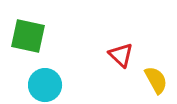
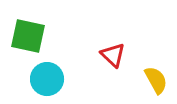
red triangle: moved 8 px left
cyan circle: moved 2 px right, 6 px up
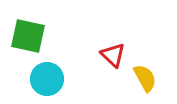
yellow semicircle: moved 11 px left, 2 px up
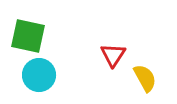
red triangle: rotated 20 degrees clockwise
cyan circle: moved 8 px left, 4 px up
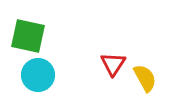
red triangle: moved 9 px down
cyan circle: moved 1 px left
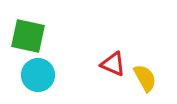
red triangle: rotated 40 degrees counterclockwise
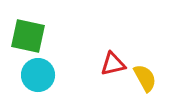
red triangle: rotated 36 degrees counterclockwise
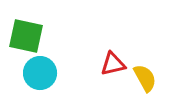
green square: moved 2 px left
cyan circle: moved 2 px right, 2 px up
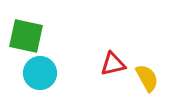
yellow semicircle: moved 2 px right
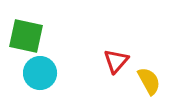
red triangle: moved 3 px right, 3 px up; rotated 36 degrees counterclockwise
yellow semicircle: moved 2 px right, 3 px down
